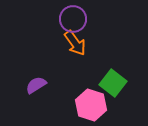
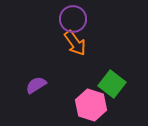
green square: moved 1 px left, 1 px down
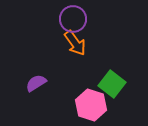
purple semicircle: moved 2 px up
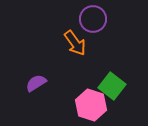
purple circle: moved 20 px right
green square: moved 2 px down
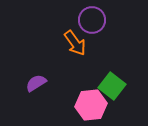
purple circle: moved 1 px left, 1 px down
pink hexagon: rotated 24 degrees counterclockwise
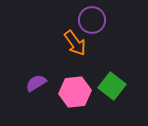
pink hexagon: moved 16 px left, 13 px up
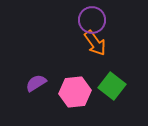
orange arrow: moved 20 px right
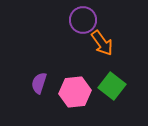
purple circle: moved 9 px left
orange arrow: moved 7 px right
purple semicircle: moved 3 px right; rotated 40 degrees counterclockwise
